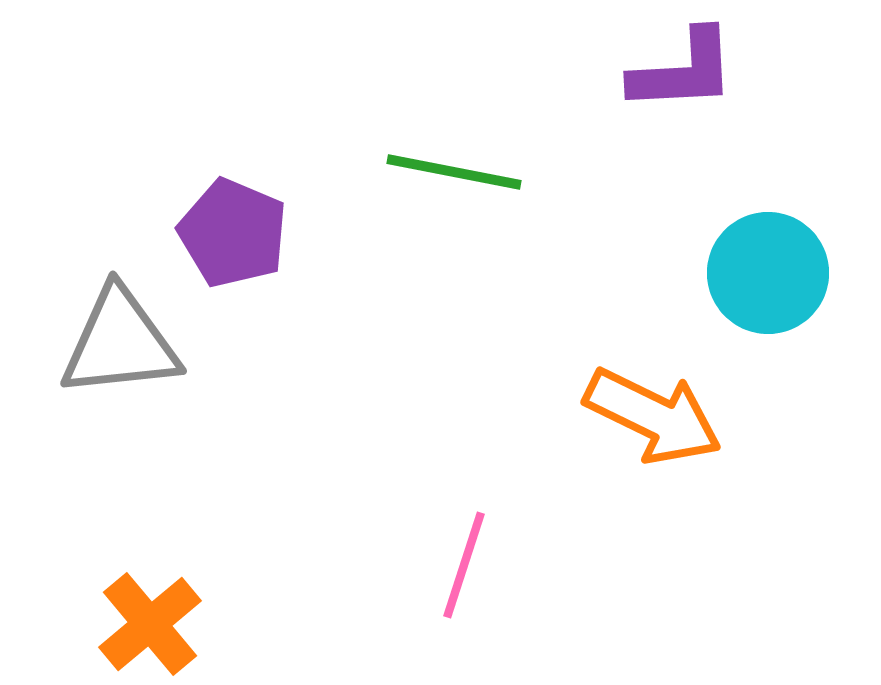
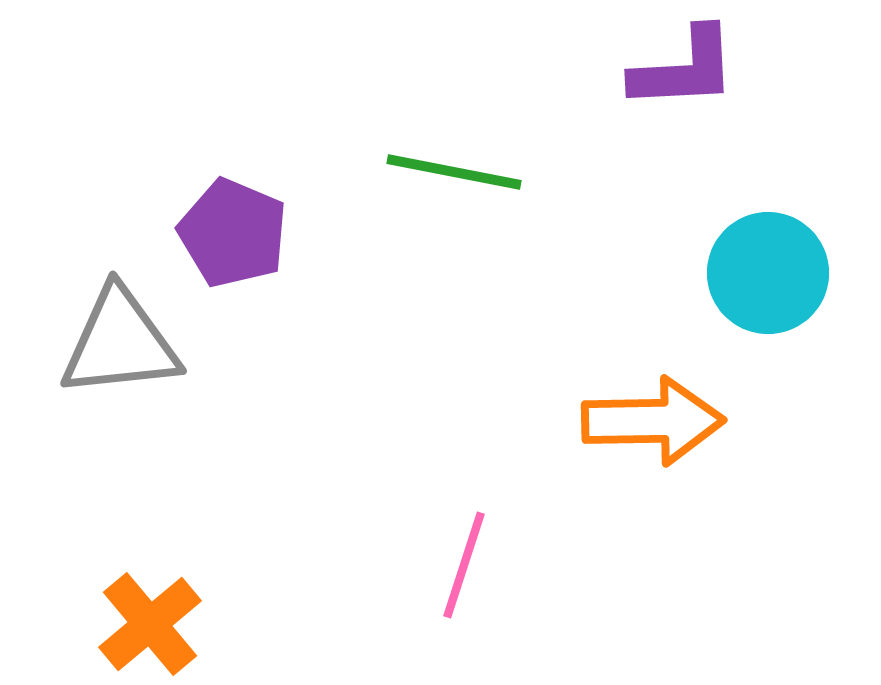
purple L-shape: moved 1 px right, 2 px up
orange arrow: moved 5 px down; rotated 27 degrees counterclockwise
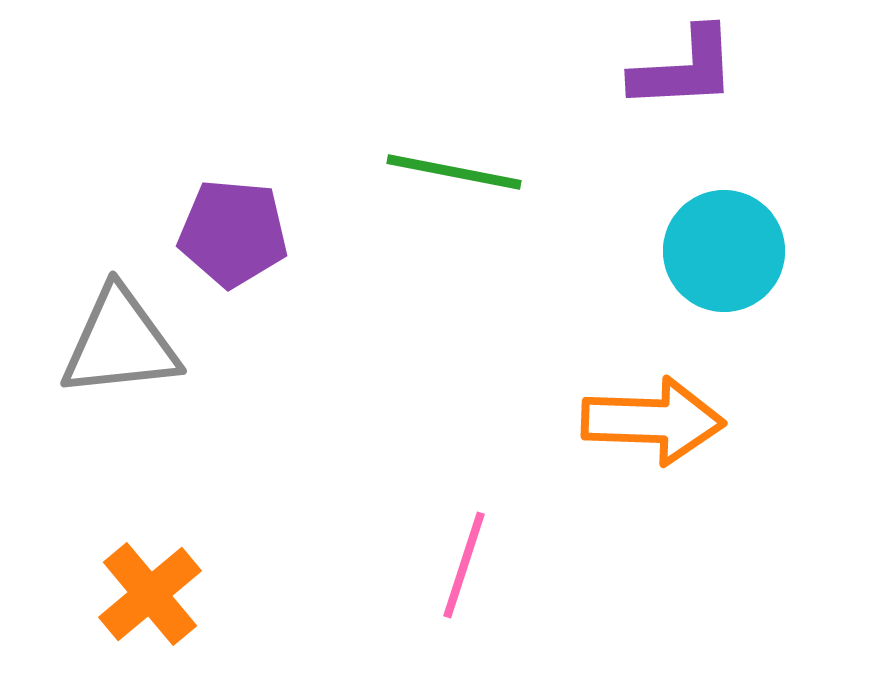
purple pentagon: rotated 18 degrees counterclockwise
cyan circle: moved 44 px left, 22 px up
orange arrow: rotated 3 degrees clockwise
orange cross: moved 30 px up
